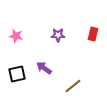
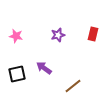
purple star: rotated 16 degrees counterclockwise
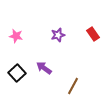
red rectangle: rotated 48 degrees counterclockwise
black square: moved 1 px up; rotated 30 degrees counterclockwise
brown line: rotated 24 degrees counterclockwise
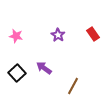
purple star: rotated 24 degrees counterclockwise
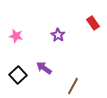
red rectangle: moved 11 px up
black square: moved 1 px right, 2 px down
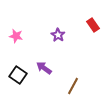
red rectangle: moved 2 px down
black square: rotated 12 degrees counterclockwise
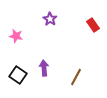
purple star: moved 8 px left, 16 px up
purple arrow: rotated 49 degrees clockwise
brown line: moved 3 px right, 9 px up
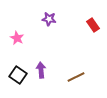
purple star: moved 1 px left; rotated 24 degrees counterclockwise
pink star: moved 1 px right, 2 px down; rotated 16 degrees clockwise
purple arrow: moved 3 px left, 2 px down
brown line: rotated 36 degrees clockwise
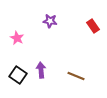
purple star: moved 1 px right, 2 px down
red rectangle: moved 1 px down
brown line: moved 1 px up; rotated 48 degrees clockwise
